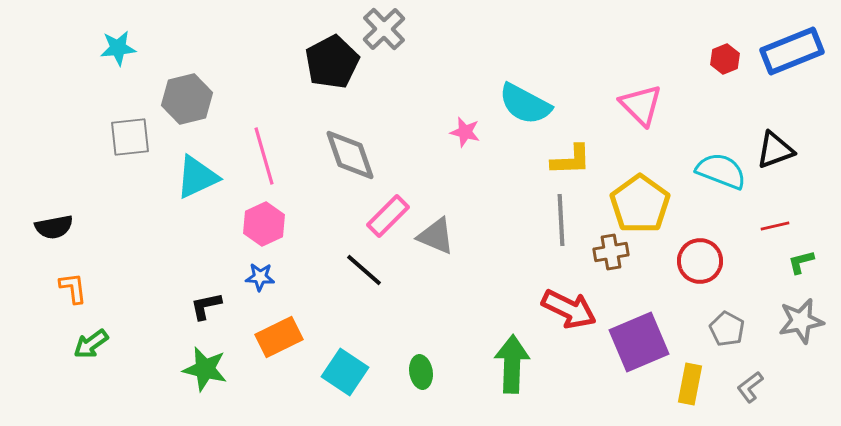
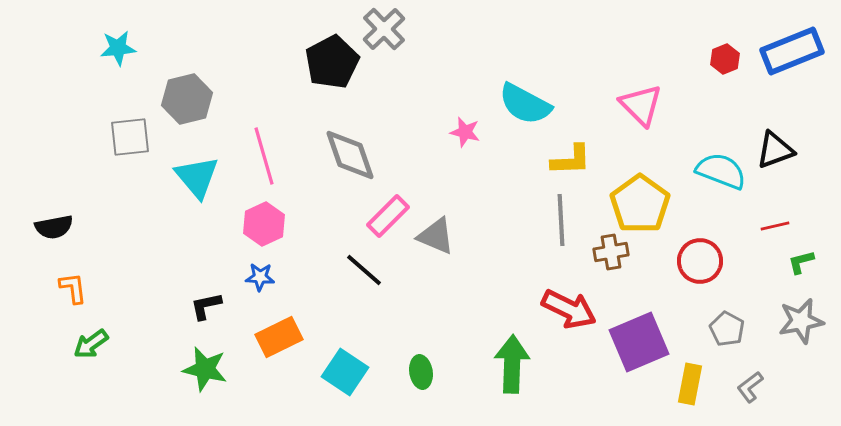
cyan triangle at (197, 177): rotated 45 degrees counterclockwise
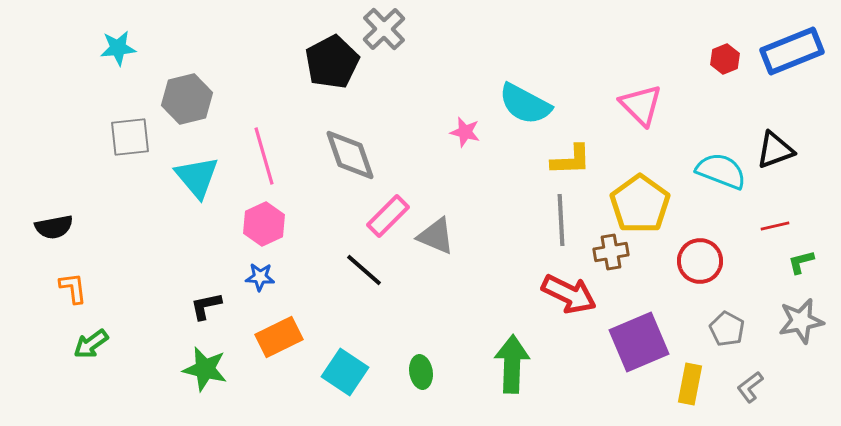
red arrow at (569, 309): moved 15 px up
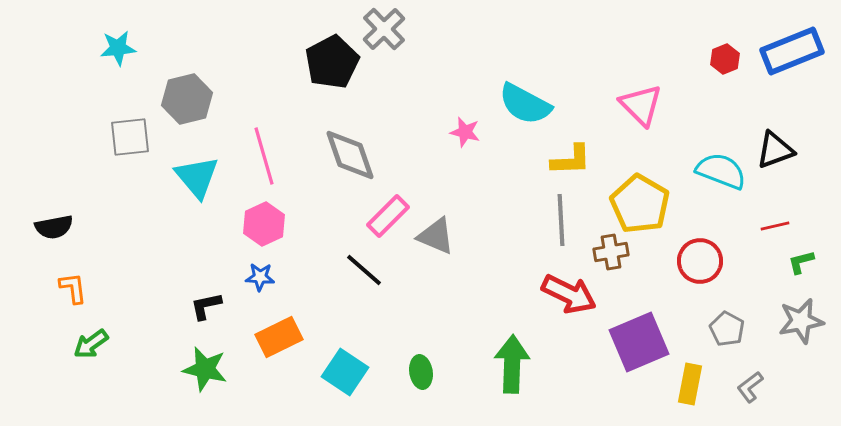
yellow pentagon at (640, 204): rotated 6 degrees counterclockwise
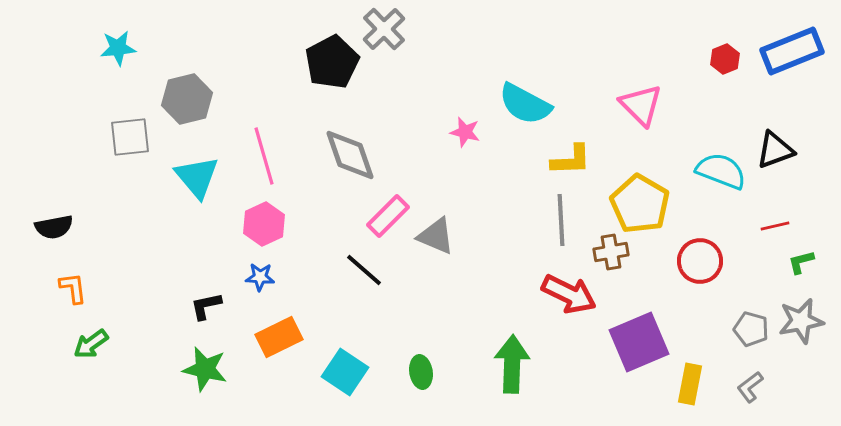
gray pentagon at (727, 329): moved 24 px right; rotated 12 degrees counterclockwise
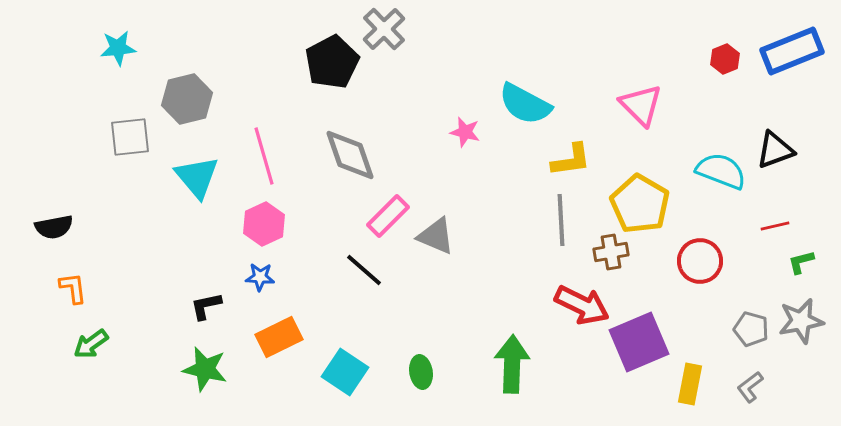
yellow L-shape at (571, 160): rotated 6 degrees counterclockwise
red arrow at (569, 294): moved 13 px right, 11 px down
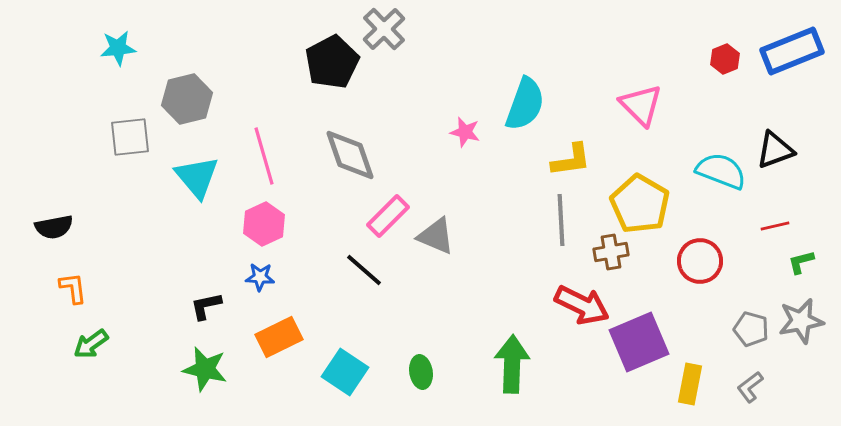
cyan semicircle at (525, 104): rotated 98 degrees counterclockwise
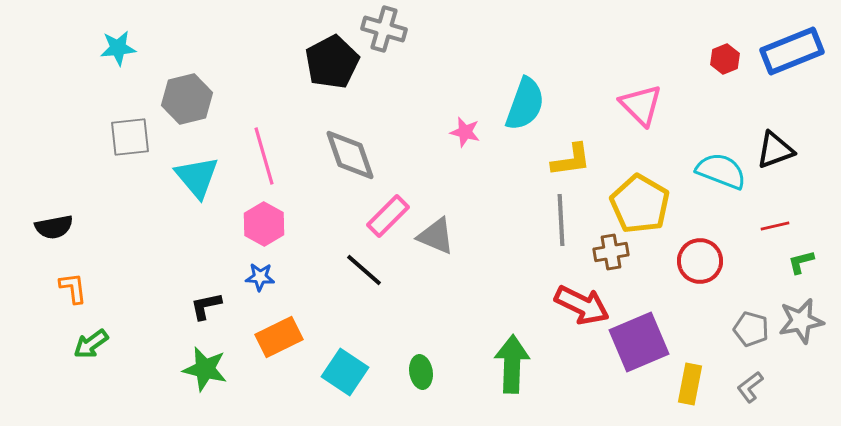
gray cross at (384, 29): rotated 30 degrees counterclockwise
pink hexagon at (264, 224): rotated 6 degrees counterclockwise
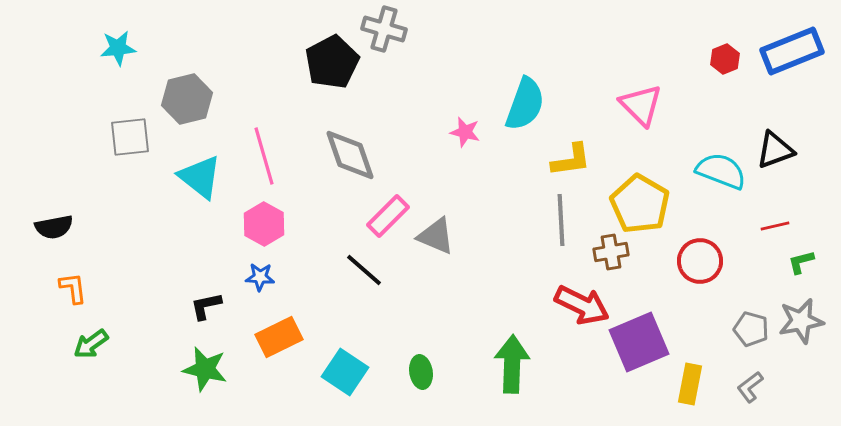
cyan triangle at (197, 177): moved 3 px right; rotated 12 degrees counterclockwise
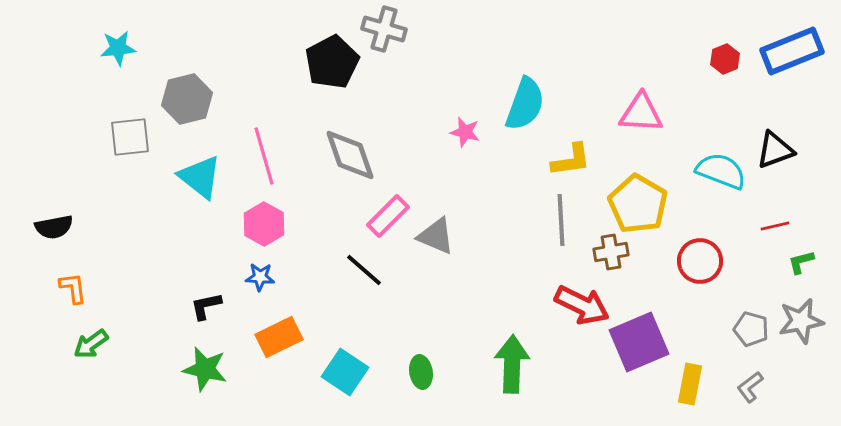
pink triangle at (641, 105): moved 8 px down; rotated 42 degrees counterclockwise
yellow pentagon at (640, 204): moved 2 px left
